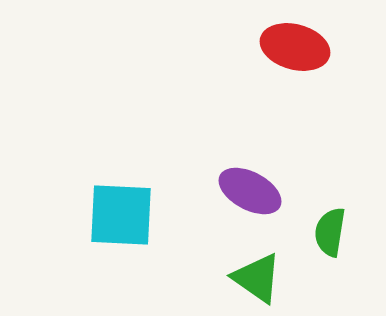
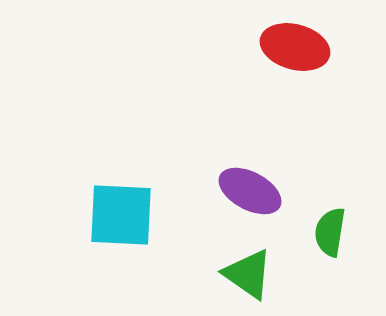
green triangle: moved 9 px left, 4 px up
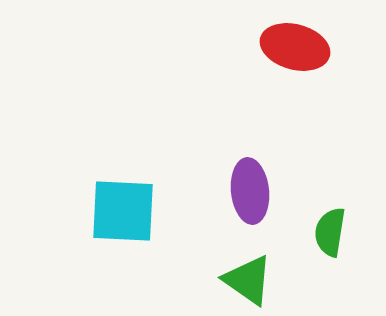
purple ellipse: rotated 56 degrees clockwise
cyan square: moved 2 px right, 4 px up
green triangle: moved 6 px down
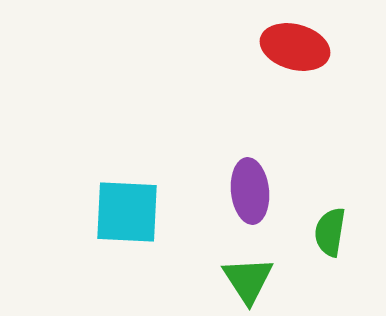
cyan square: moved 4 px right, 1 px down
green triangle: rotated 22 degrees clockwise
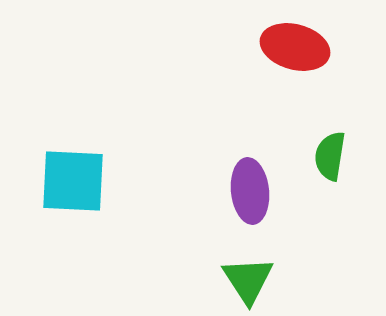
cyan square: moved 54 px left, 31 px up
green semicircle: moved 76 px up
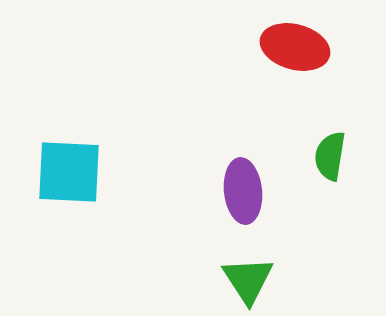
cyan square: moved 4 px left, 9 px up
purple ellipse: moved 7 px left
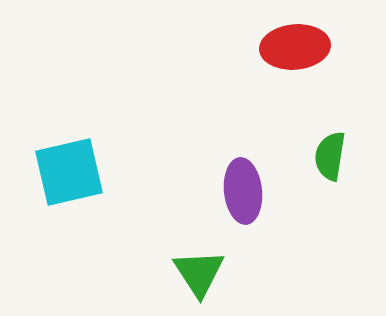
red ellipse: rotated 20 degrees counterclockwise
cyan square: rotated 16 degrees counterclockwise
green triangle: moved 49 px left, 7 px up
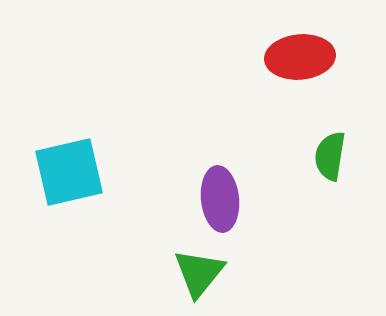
red ellipse: moved 5 px right, 10 px down
purple ellipse: moved 23 px left, 8 px down
green triangle: rotated 12 degrees clockwise
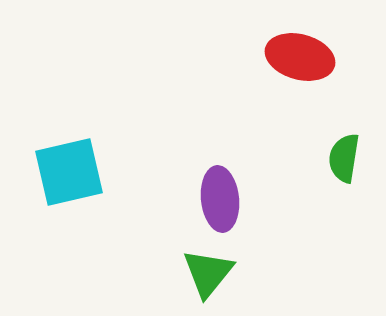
red ellipse: rotated 20 degrees clockwise
green semicircle: moved 14 px right, 2 px down
green triangle: moved 9 px right
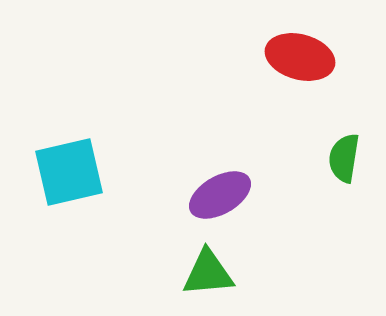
purple ellipse: moved 4 px up; rotated 66 degrees clockwise
green triangle: rotated 46 degrees clockwise
